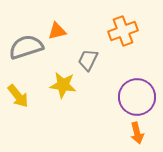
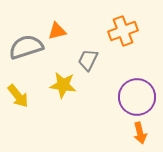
orange arrow: moved 3 px right
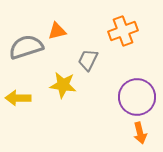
yellow arrow: moved 2 px down; rotated 130 degrees clockwise
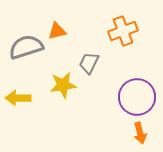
gray trapezoid: moved 1 px right, 3 px down
yellow star: rotated 16 degrees counterclockwise
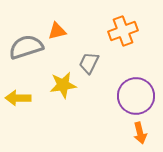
purple circle: moved 1 px left, 1 px up
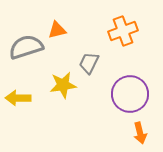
orange triangle: moved 1 px up
purple circle: moved 6 px left, 2 px up
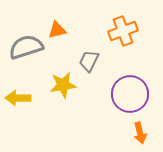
gray trapezoid: moved 2 px up
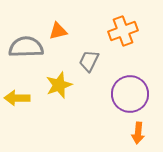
orange triangle: moved 1 px right, 1 px down
gray semicircle: rotated 16 degrees clockwise
yellow star: moved 4 px left; rotated 12 degrees counterclockwise
yellow arrow: moved 1 px left
orange arrow: moved 2 px left; rotated 20 degrees clockwise
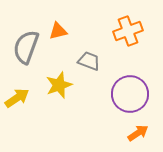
orange cross: moved 5 px right
gray semicircle: rotated 68 degrees counterclockwise
gray trapezoid: rotated 85 degrees clockwise
yellow arrow: rotated 145 degrees clockwise
orange arrow: rotated 130 degrees counterclockwise
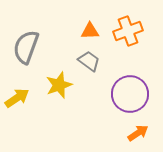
orange triangle: moved 32 px right; rotated 12 degrees clockwise
gray trapezoid: rotated 15 degrees clockwise
